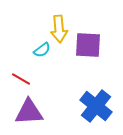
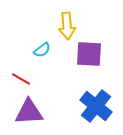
yellow arrow: moved 8 px right, 3 px up
purple square: moved 1 px right, 9 px down
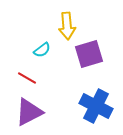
purple square: rotated 20 degrees counterclockwise
red line: moved 6 px right, 1 px up
blue cross: rotated 12 degrees counterclockwise
purple triangle: rotated 24 degrees counterclockwise
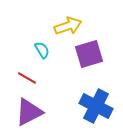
yellow arrow: moved 1 px right; rotated 104 degrees counterclockwise
cyan semicircle: rotated 84 degrees counterclockwise
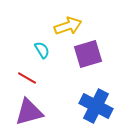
purple square: moved 1 px left
purple triangle: rotated 12 degrees clockwise
